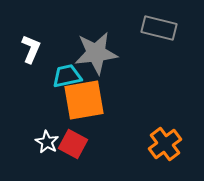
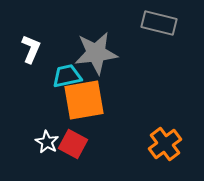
gray rectangle: moved 5 px up
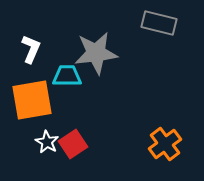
cyan trapezoid: rotated 12 degrees clockwise
orange square: moved 52 px left
red square: rotated 28 degrees clockwise
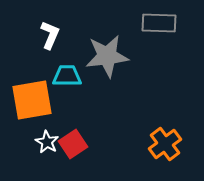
gray rectangle: rotated 12 degrees counterclockwise
white L-shape: moved 19 px right, 14 px up
gray star: moved 11 px right, 3 px down
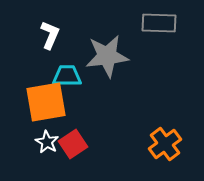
orange square: moved 14 px right, 2 px down
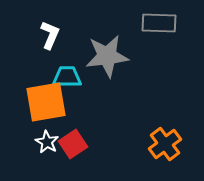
cyan trapezoid: moved 1 px down
